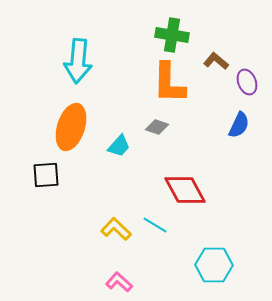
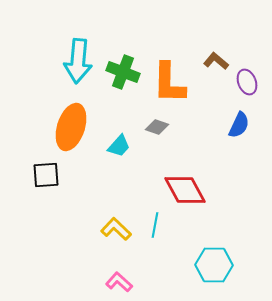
green cross: moved 49 px left, 37 px down; rotated 12 degrees clockwise
cyan line: rotated 70 degrees clockwise
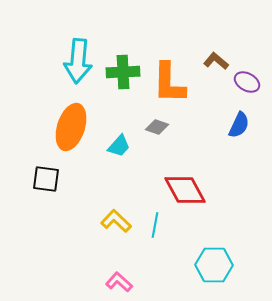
green cross: rotated 24 degrees counterclockwise
purple ellipse: rotated 40 degrees counterclockwise
black square: moved 4 px down; rotated 12 degrees clockwise
yellow L-shape: moved 8 px up
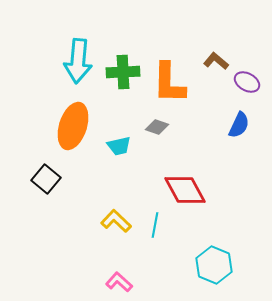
orange ellipse: moved 2 px right, 1 px up
cyan trapezoid: rotated 35 degrees clockwise
black square: rotated 32 degrees clockwise
cyan hexagon: rotated 21 degrees clockwise
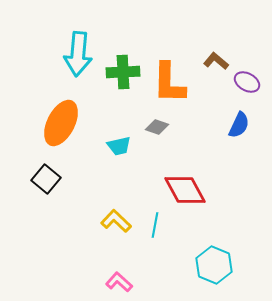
cyan arrow: moved 7 px up
orange ellipse: moved 12 px left, 3 px up; rotated 9 degrees clockwise
